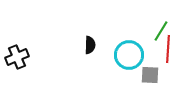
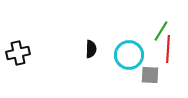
black semicircle: moved 1 px right, 4 px down
black cross: moved 1 px right, 4 px up; rotated 10 degrees clockwise
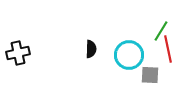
red line: rotated 16 degrees counterclockwise
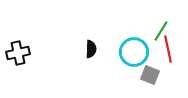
cyan circle: moved 5 px right, 3 px up
gray square: rotated 18 degrees clockwise
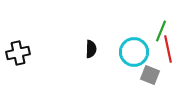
green line: rotated 10 degrees counterclockwise
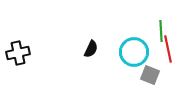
green line: rotated 25 degrees counterclockwise
black semicircle: rotated 24 degrees clockwise
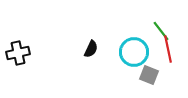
green line: rotated 35 degrees counterclockwise
gray square: moved 1 px left
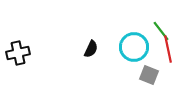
cyan circle: moved 5 px up
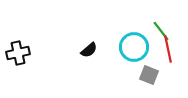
black semicircle: moved 2 px left, 1 px down; rotated 24 degrees clockwise
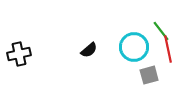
black cross: moved 1 px right, 1 px down
gray square: rotated 36 degrees counterclockwise
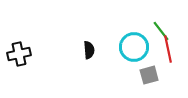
black semicircle: rotated 54 degrees counterclockwise
